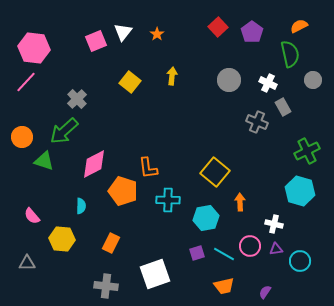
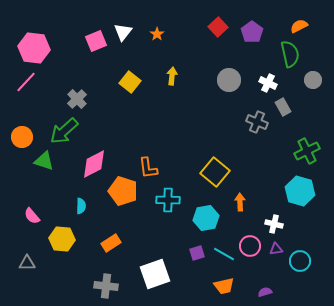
orange rectangle at (111, 243): rotated 30 degrees clockwise
purple semicircle at (265, 292): rotated 40 degrees clockwise
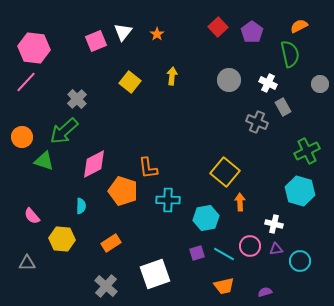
gray circle at (313, 80): moved 7 px right, 4 px down
yellow square at (215, 172): moved 10 px right
gray cross at (106, 286): rotated 35 degrees clockwise
